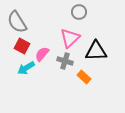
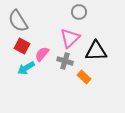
gray semicircle: moved 1 px right, 1 px up
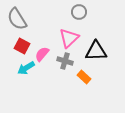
gray semicircle: moved 1 px left, 2 px up
pink triangle: moved 1 px left
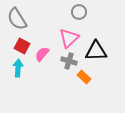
gray cross: moved 4 px right
cyan arrow: moved 8 px left; rotated 126 degrees clockwise
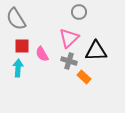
gray semicircle: moved 1 px left
red square: rotated 28 degrees counterclockwise
pink semicircle: rotated 70 degrees counterclockwise
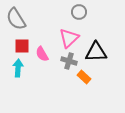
black triangle: moved 1 px down
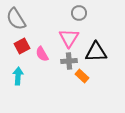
gray circle: moved 1 px down
pink triangle: rotated 15 degrees counterclockwise
red square: rotated 28 degrees counterclockwise
gray cross: rotated 21 degrees counterclockwise
cyan arrow: moved 8 px down
orange rectangle: moved 2 px left, 1 px up
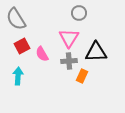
orange rectangle: rotated 72 degrees clockwise
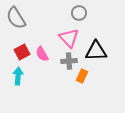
gray semicircle: moved 1 px up
pink triangle: rotated 15 degrees counterclockwise
red square: moved 6 px down
black triangle: moved 1 px up
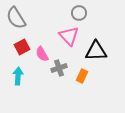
pink triangle: moved 2 px up
red square: moved 5 px up
gray cross: moved 10 px left, 7 px down; rotated 14 degrees counterclockwise
